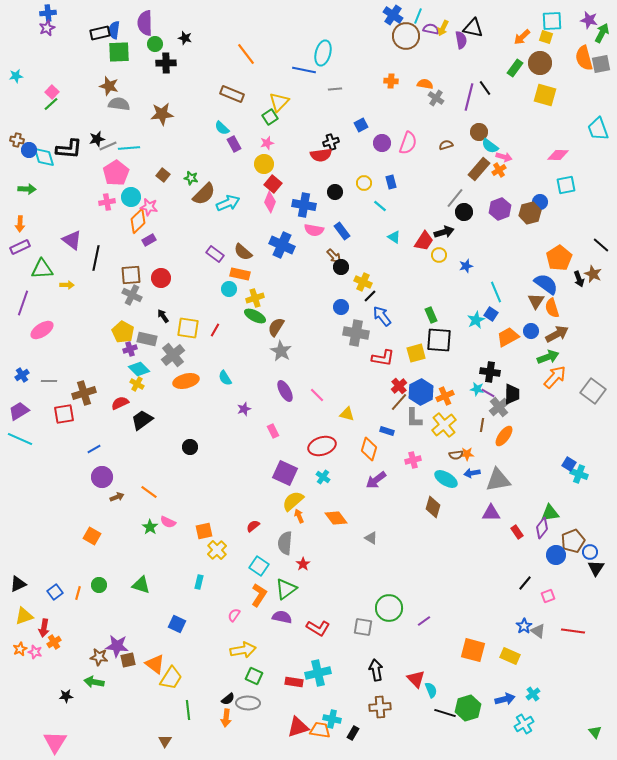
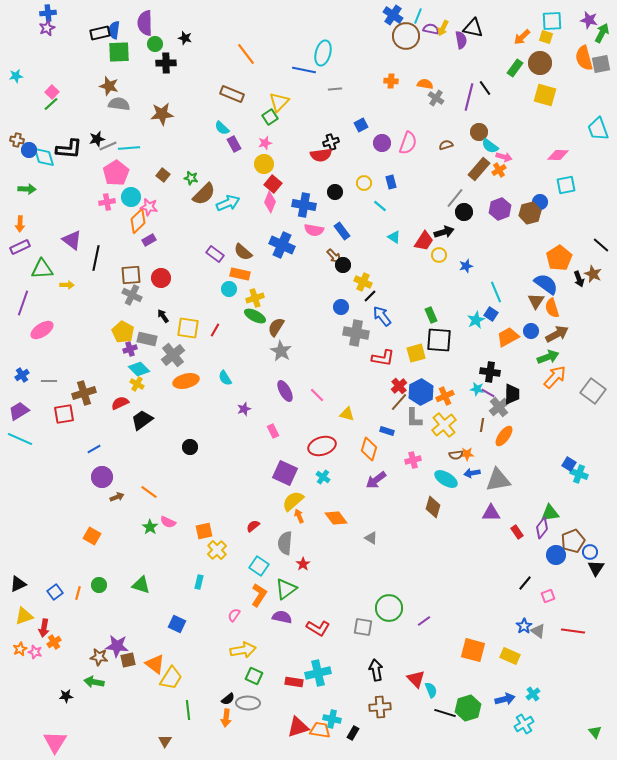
pink star at (267, 143): moved 2 px left
black circle at (341, 267): moved 2 px right, 2 px up
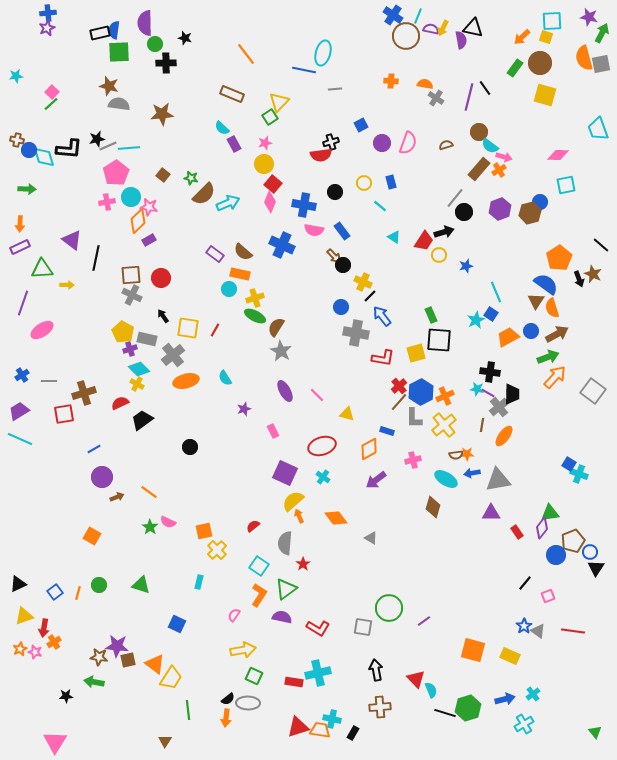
purple star at (589, 20): moved 3 px up
orange diamond at (369, 449): rotated 45 degrees clockwise
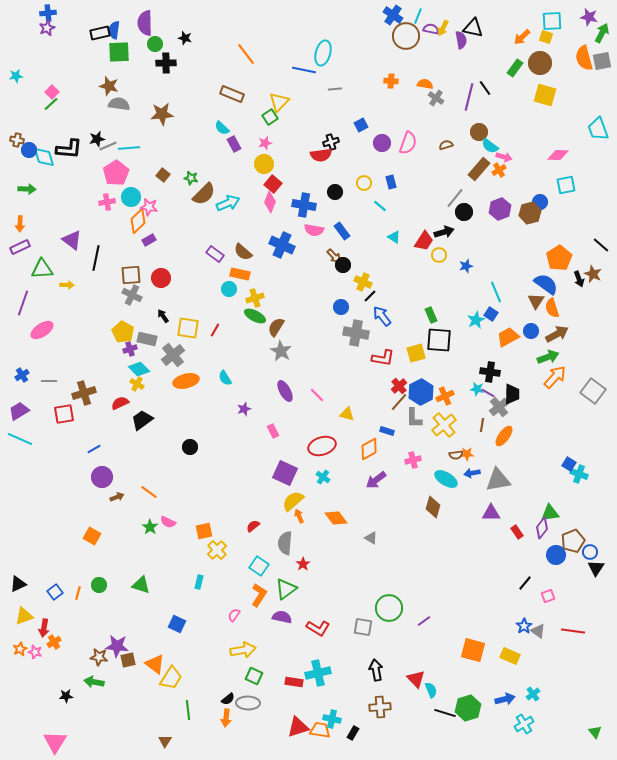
gray square at (601, 64): moved 1 px right, 3 px up
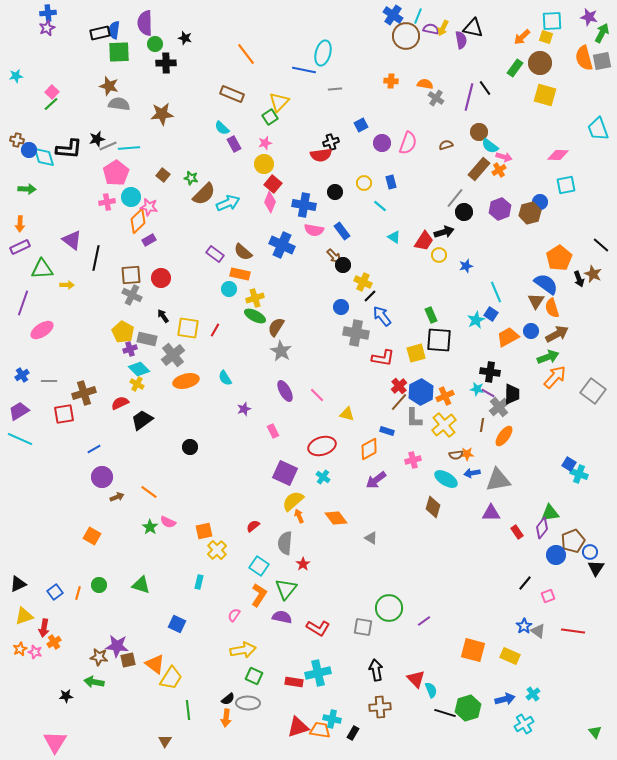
green triangle at (286, 589): rotated 15 degrees counterclockwise
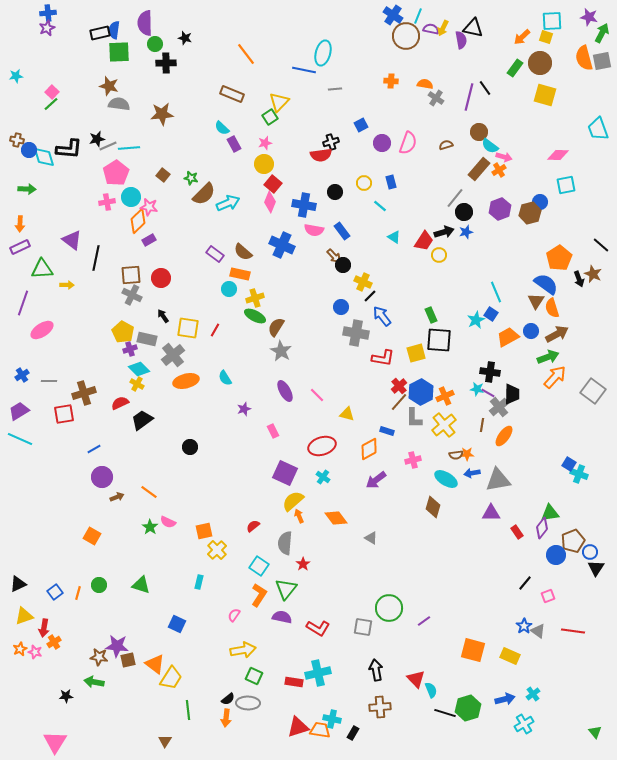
blue star at (466, 266): moved 34 px up
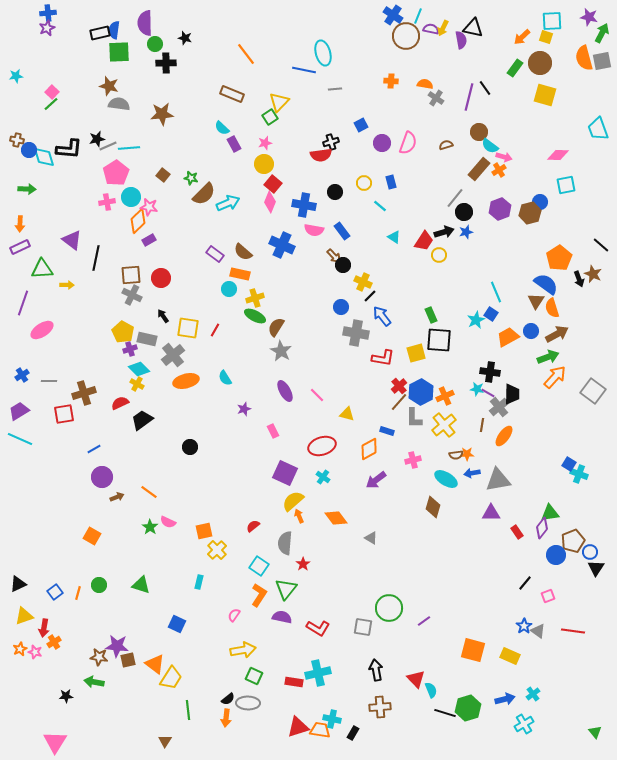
cyan ellipse at (323, 53): rotated 30 degrees counterclockwise
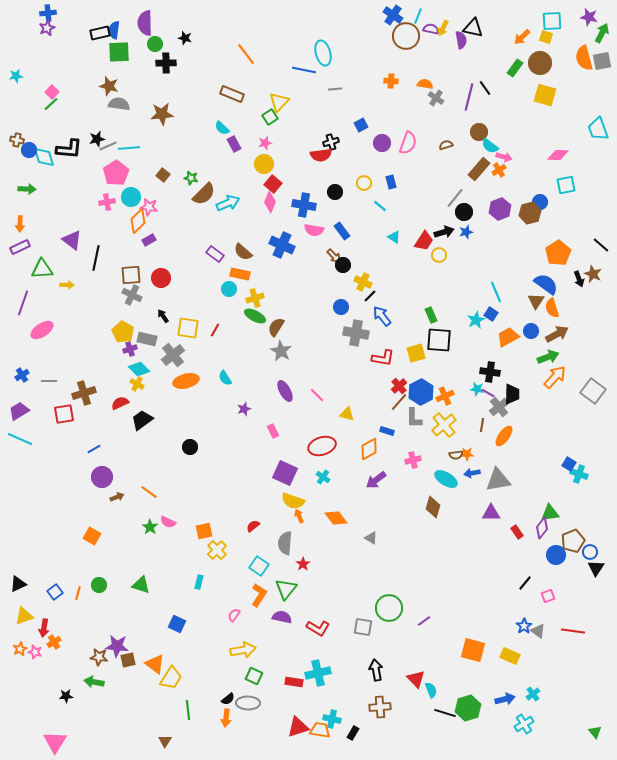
orange pentagon at (559, 258): moved 1 px left, 5 px up
yellow semicircle at (293, 501): rotated 120 degrees counterclockwise
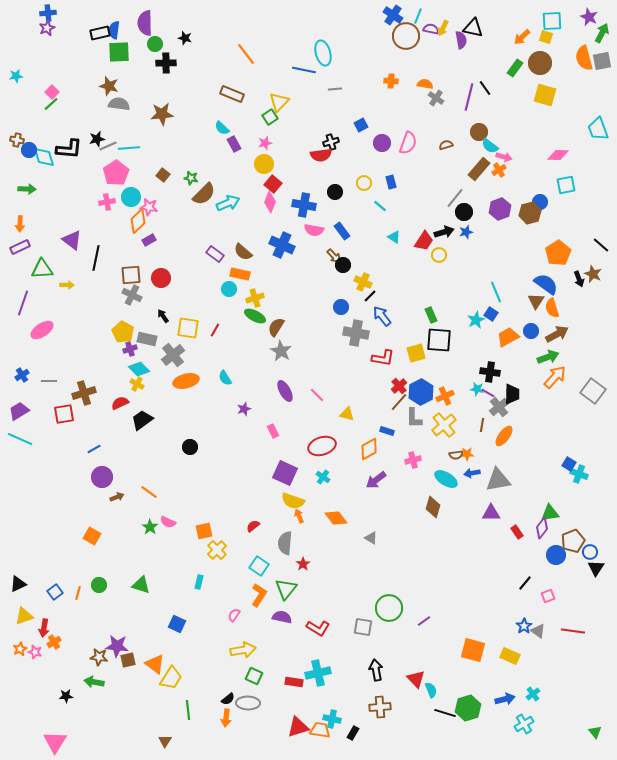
purple star at (589, 17): rotated 12 degrees clockwise
